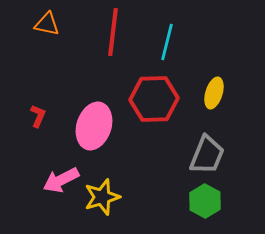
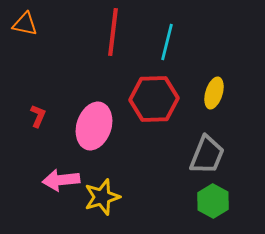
orange triangle: moved 22 px left
pink arrow: rotated 21 degrees clockwise
green hexagon: moved 8 px right
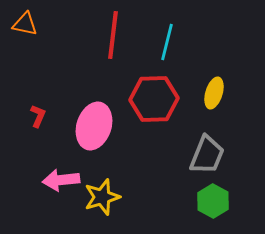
red line: moved 3 px down
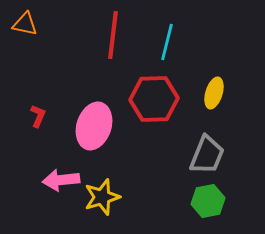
green hexagon: moved 5 px left; rotated 20 degrees clockwise
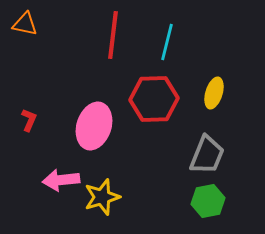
red L-shape: moved 9 px left, 4 px down
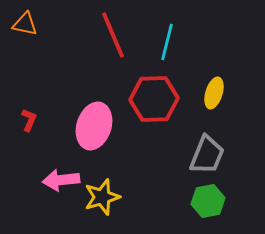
red line: rotated 30 degrees counterclockwise
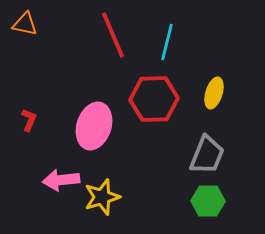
green hexagon: rotated 12 degrees clockwise
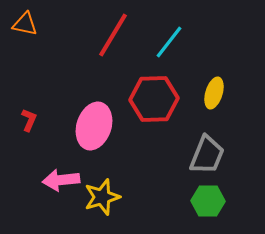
red line: rotated 54 degrees clockwise
cyan line: moved 2 px right; rotated 24 degrees clockwise
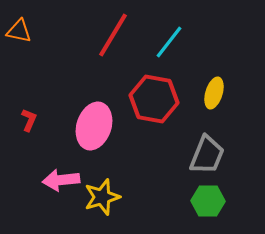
orange triangle: moved 6 px left, 7 px down
red hexagon: rotated 12 degrees clockwise
